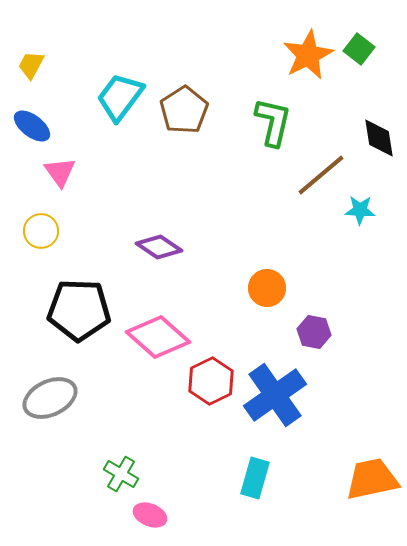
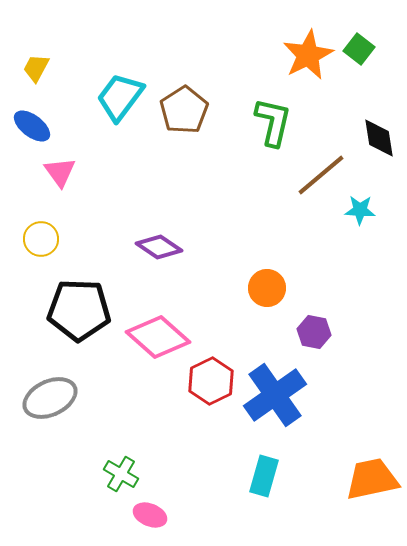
yellow trapezoid: moved 5 px right, 3 px down
yellow circle: moved 8 px down
cyan rectangle: moved 9 px right, 2 px up
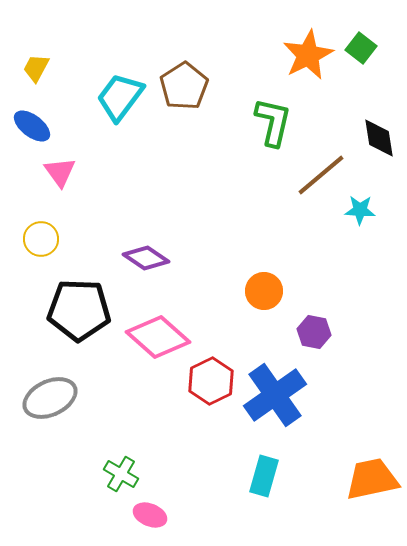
green square: moved 2 px right, 1 px up
brown pentagon: moved 24 px up
purple diamond: moved 13 px left, 11 px down
orange circle: moved 3 px left, 3 px down
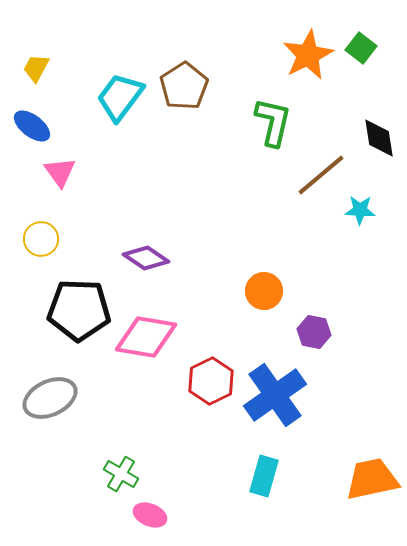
pink diamond: moved 12 px left; rotated 32 degrees counterclockwise
